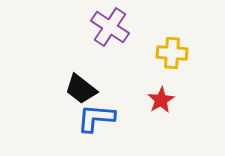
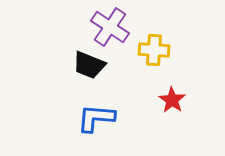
yellow cross: moved 18 px left, 3 px up
black trapezoid: moved 8 px right, 24 px up; rotated 16 degrees counterclockwise
red star: moved 11 px right; rotated 8 degrees counterclockwise
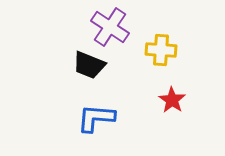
yellow cross: moved 7 px right
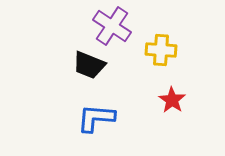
purple cross: moved 2 px right, 1 px up
